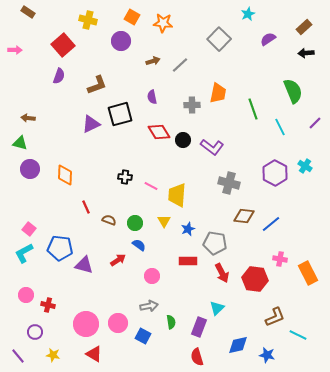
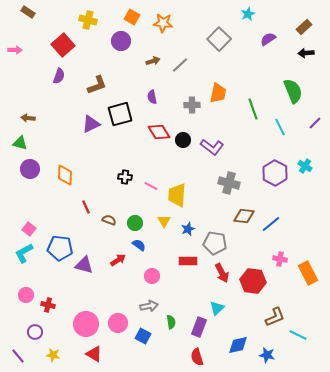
red hexagon at (255, 279): moved 2 px left, 2 px down
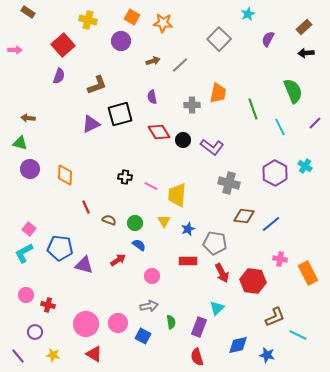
purple semicircle at (268, 39): rotated 28 degrees counterclockwise
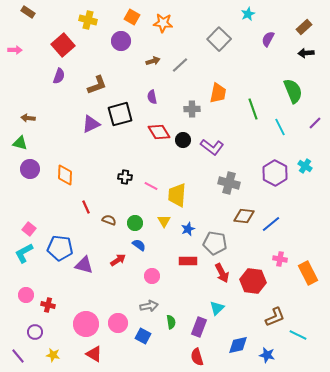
gray cross at (192, 105): moved 4 px down
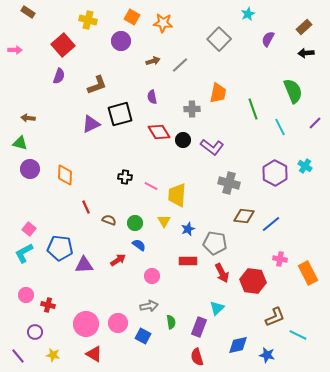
purple triangle at (84, 265): rotated 18 degrees counterclockwise
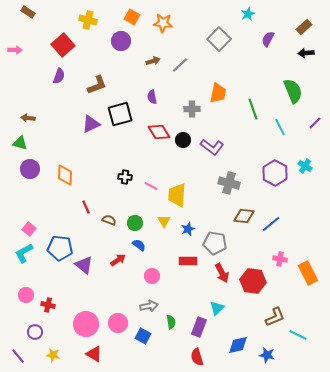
purple triangle at (84, 265): rotated 42 degrees clockwise
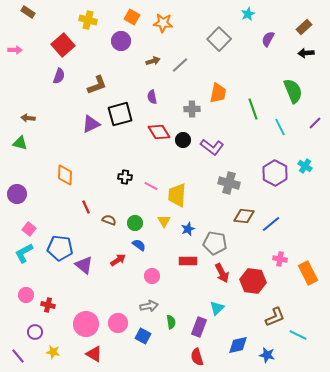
purple circle at (30, 169): moved 13 px left, 25 px down
yellow star at (53, 355): moved 3 px up
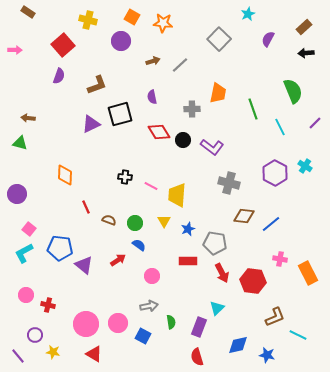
purple circle at (35, 332): moved 3 px down
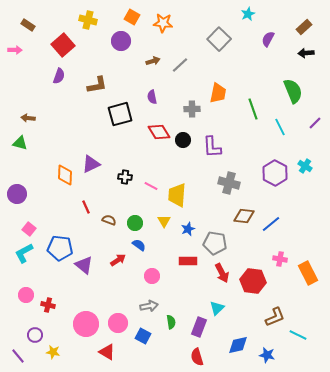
brown rectangle at (28, 12): moved 13 px down
brown L-shape at (97, 85): rotated 10 degrees clockwise
purple triangle at (91, 124): moved 40 px down
purple L-shape at (212, 147): rotated 50 degrees clockwise
red triangle at (94, 354): moved 13 px right, 2 px up
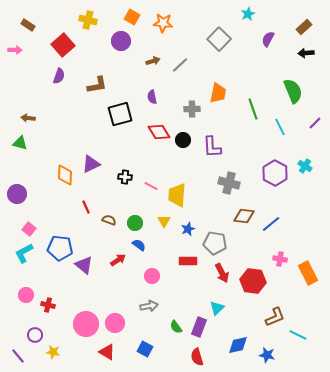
green semicircle at (171, 322): moved 5 px right, 5 px down; rotated 152 degrees clockwise
pink circle at (118, 323): moved 3 px left
blue square at (143, 336): moved 2 px right, 13 px down
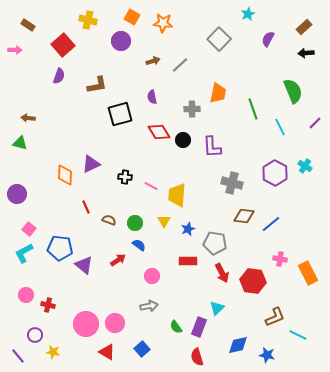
gray cross at (229, 183): moved 3 px right
blue square at (145, 349): moved 3 px left; rotated 21 degrees clockwise
